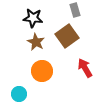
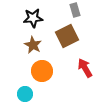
black star: rotated 12 degrees counterclockwise
brown square: rotated 10 degrees clockwise
brown star: moved 3 px left, 3 px down
cyan circle: moved 6 px right
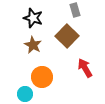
black star: rotated 24 degrees clockwise
brown square: rotated 20 degrees counterclockwise
orange circle: moved 6 px down
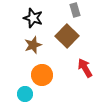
brown star: rotated 24 degrees clockwise
orange circle: moved 2 px up
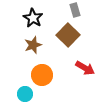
black star: rotated 12 degrees clockwise
brown square: moved 1 px right, 1 px up
red arrow: rotated 150 degrees clockwise
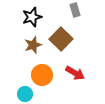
black star: moved 1 px left, 1 px up; rotated 24 degrees clockwise
brown square: moved 7 px left, 4 px down
red arrow: moved 10 px left, 5 px down
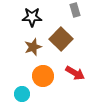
black star: rotated 18 degrees clockwise
brown star: moved 2 px down
orange circle: moved 1 px right, 1 px down
cyan circle: moved 3 px left
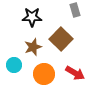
orange circle: moved 1 px right, 2 px up
cyan circle: moved 8 px left, 29 px up
